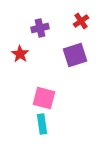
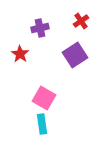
purple square: rotated 15 degrees counterclockwise
pink square: rotated 15 degrees clockwise
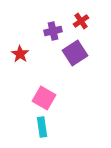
purple cross: moved 13 px right, 3 px down
purple square: moved 2 px up
cyan rectangle: moved 3 px down
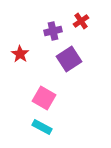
purple square: moved 6 px left, 6 px down
cyan rectangle: rotated 54 degrees counterclockwise
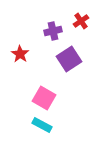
cyan rectangle: moved 2 px up
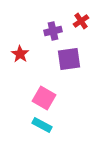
purple square: rotated 25 degrees clockwise
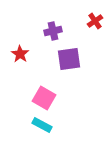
red cross: moved 14 px right
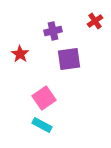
pink square: rotated 25 degrees clockwise
